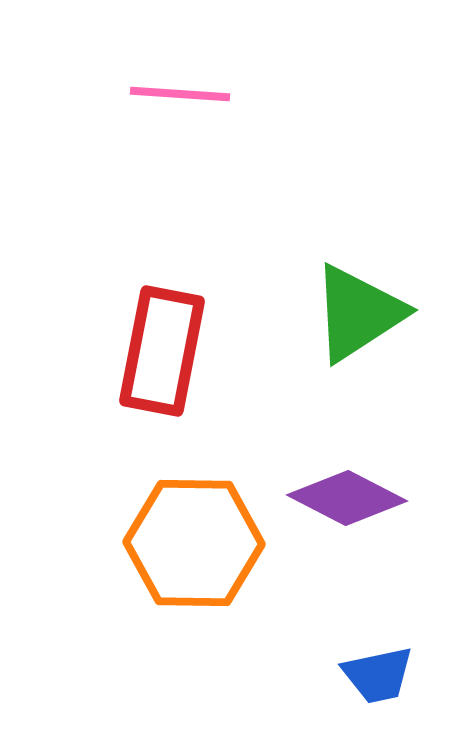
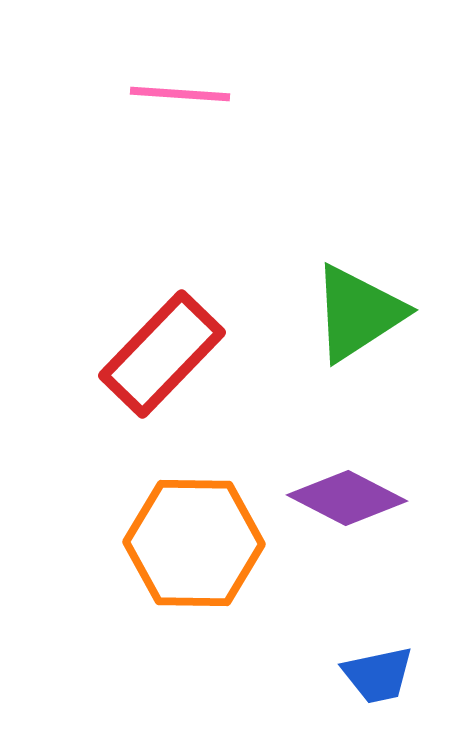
red rectangle: moved 3 px down; rotated 33 degrees clockwise
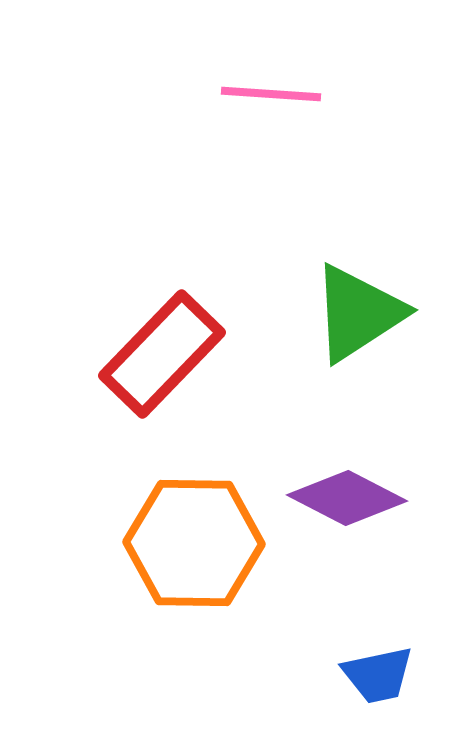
pink line: moved 91 px right
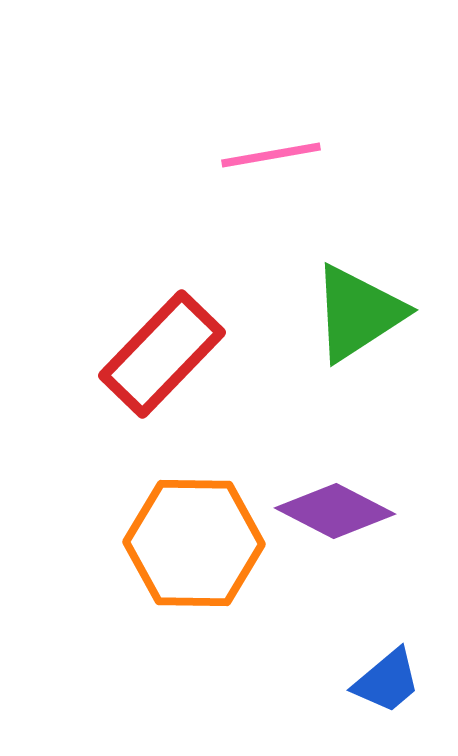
pink line: moved 61 px down; rotated 14 degrees counterclockwise
purple diamond: moved 12 px left, 13 px down
blue trapezoid: moved 9 px right, 6 px down; rotated 28 degrees counterclockwise
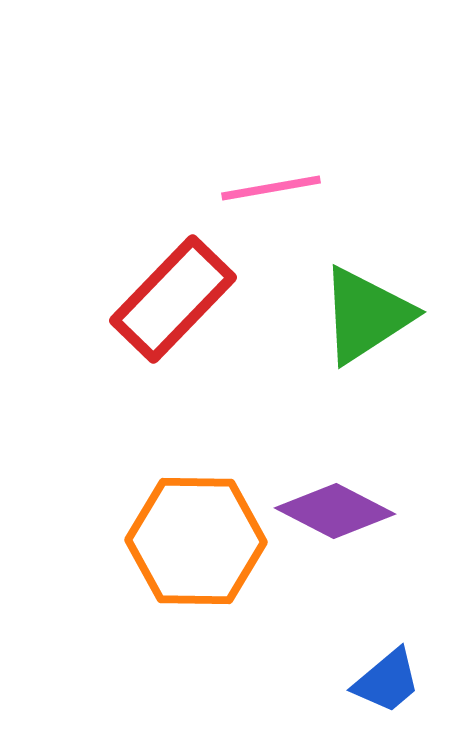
pink line: moved 33 px down
green triangle: moved 8 px right, 2 px down
red rectangle: moved 11 px right, 55 px up
orange hexagon: moved 2 px right, 2 px up
